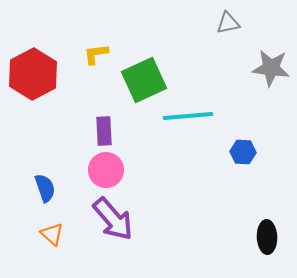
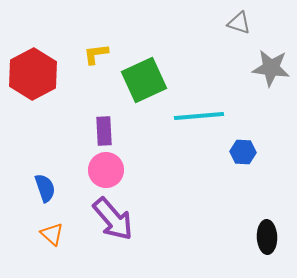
gray triangle: moved 11 px right; rotated 30 degrees clockwise
cyan line: moved 11 px right
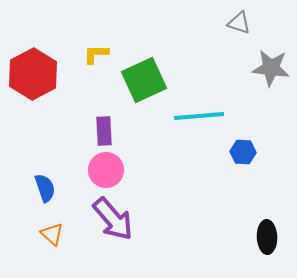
yellow L-shape: rotated 8 degrees clockwise
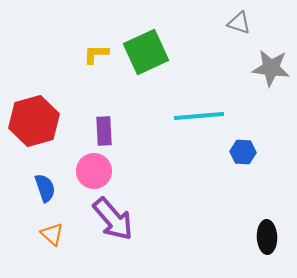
red hexagon: moved 1 px right, 47 px down; rotated 12 degrees clockwise
green square: moved 2 px right, 28 px up
pink circle: moved 12 px left, 1 px down
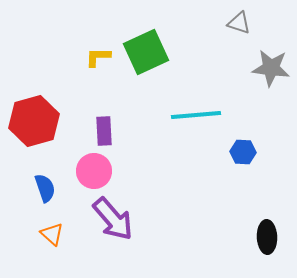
yellow L-shape: moved 2 px right, 3 px down
cyan line: moved 3 px left, 1 px up
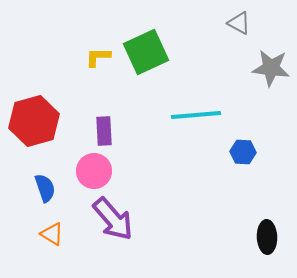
gray triangle: rotated 10 degrees clockwise
orange triangle: rotated 10 degrees counterclockwise
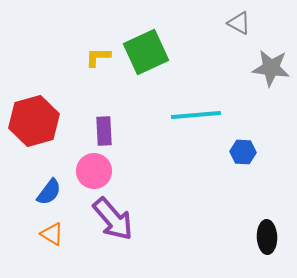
blue semicircle: moved 4 px right, 4 px down; rotated 56 degrees clockwise
